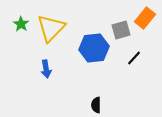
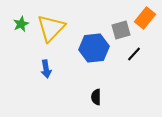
green star: rotated 14 degrees clockwise
black line: moved 4 px up
black semicircle: moved 8 px up
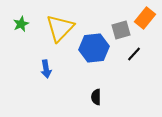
yellow triangle: moved 9 px right
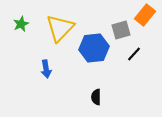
orange rectangle: moved 3 px up
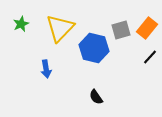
orange rectangle: moved 2 px right, 13 px down
blue hexagon: rotated 20 degrees clockwise
black line: moved 16 px right, 3 px down
black semicircle: rotated 35 degrees counterclockwise
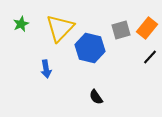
blue hexagon: moved 4 px left
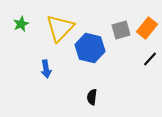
black line: moved 2 px down
black semicircle: moved 4 px left; rotated 42 degrees clockwise
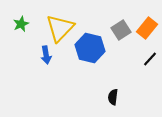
gray square: rotated 18 degrees counterclockwise
blue arrow: moved 14 px up
black semicircle: moved 21 px right
